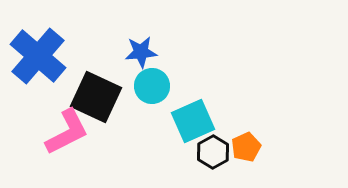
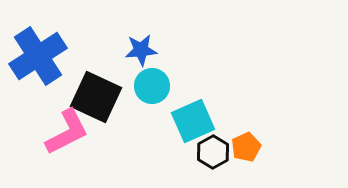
blue star: moved 2 px up
blue cross: rotated 16 degrees clockwise
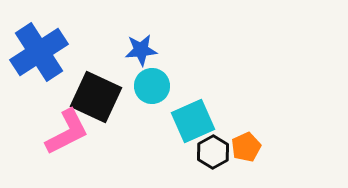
blue cross: moved 1 px right, 4 px up
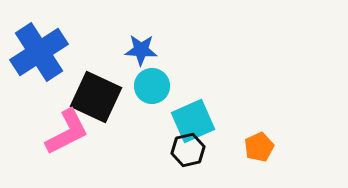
blue star: rotated 8 degrees clockwise
orange pentagon: moved 13 px right
black hexagon: moved 25 px left, 2 px up; rotated 16 degrees clockwise
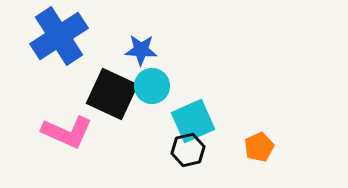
blue cross: moved 20 px right, 16 px up
black square: moved 16 px right, 3 px up
pink L-shape: rotated 51 degrees clockwise
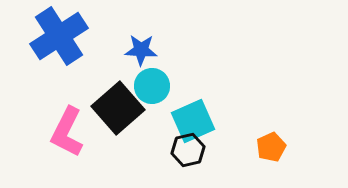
black square: moved 6 px right, 14 px down; rotated 24 degrees clockwise
pink L-shape: rotated 93 degrees clockwise
orange pentagon: moved 12 px right
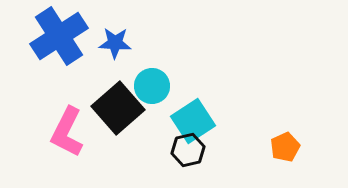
blue star: moved 26 px left, 7 px up
cyan square: rotated 9 degrees counterclockwise
orange pentagon: moved 14 px right
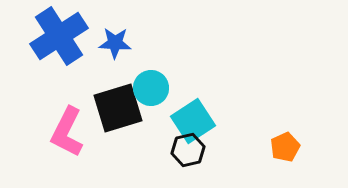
cyan circle: moved 1 px left, 2 px down
black square: rotated 24 degrees clockwise
